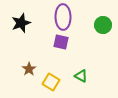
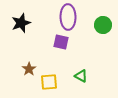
purple ellipse: moved 5 px right
yellow square: moved 2 px left; rotated 36 degrees counterclockwise
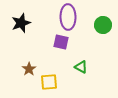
green triangle: moved 9 px up
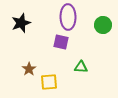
green triangle: rotated 24 degrees counterclockwise
